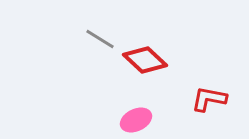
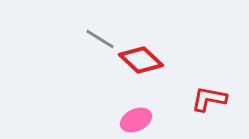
red diamond: moved 4 px left
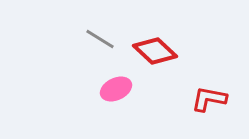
red diamond: moved 14 px right, 9 px up
pink ellipse: moved 20 px left, 31 px up
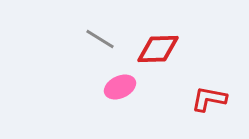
red diamond: moved 3 px right, 2 px up; rotated 45 degrees counterclockwise
pink ellipse: moved 4 px right, 2 px up
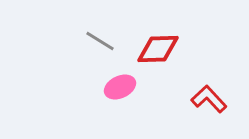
gray line: moved 2 px down
red L-shape: rotated 36 degrees clockwise
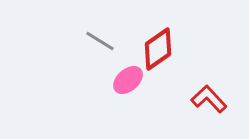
red diamond: rotated 33 degrees counterclockwise
pink ellipse: moved 8 px right, 7 px up; rotated 16 degrees counterclockwise
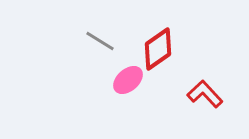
red L-shape: moved 4 px left, 5 px up
